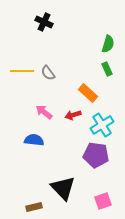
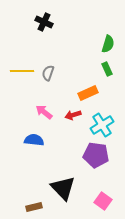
gray semicircle: rotated 56 degrees clockwise
orange rectangle: rotated 66 degrees counterclockwise
pink square: rotated 36 degrees counterclockwise
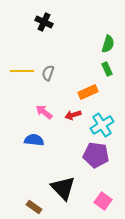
orange rectangle: moved 1 px up
brown rectangle: rotated 49 degrees clockwise
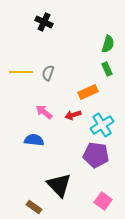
yellow line: moved 1 px left, 1 px down
black triangle: moved 4 px left, 3 px up
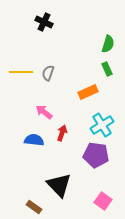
red arrow: moved 11 px left, 18 px down; rotated 126 degrees clockwise
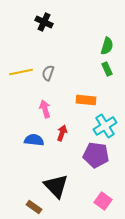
green semicircle: moved 1 px left, 2 px down
yellow line: rotated 10 degrees counterclockwise
orange rectangle: moved 2 px left, 8 px down; rotated 30 degrees clockwise
pink arrow: moved 1 px right, 3 px up; rotated 36 degrees clockwise
cyan cross: moved 3 px right, 1 px down
black triangle: moved 3 px left, 1 px down
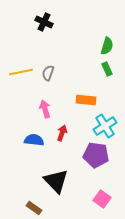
black triangle: moved 5 px up
pink square: moved 1 px left, 2 px up
brown rectangle: moved 1 px down
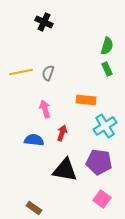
purple pentagon: moved 3 px right, 7 px down
black triangle: moved 9 px right, 11 px up; rotated 36 degrees counterclockwise
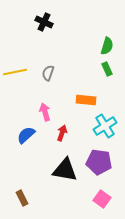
yellow line: moved 6 px left
pink arrow: moved 3 px down
blue semicircle: moved 8 px left, 5 px up; rotated 48 degrees counterclockwise
brown rectangle: moved 12 px left, 10 px up; rotated 28 degrees clockwise
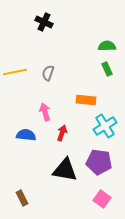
green semicircle: rotated 108 degrees counterclockwise
blue semicircle: rotated 48 degrees clockwise
